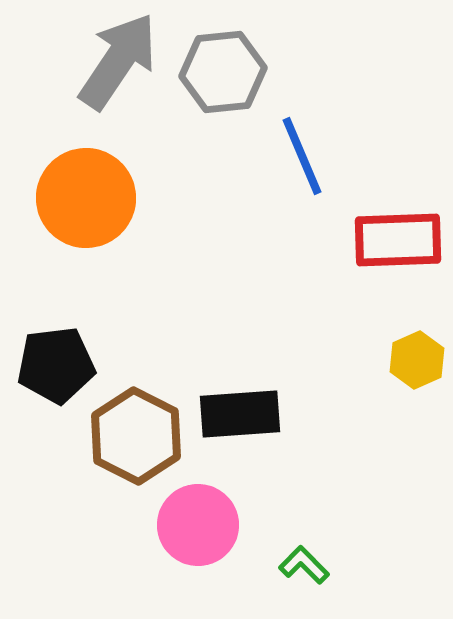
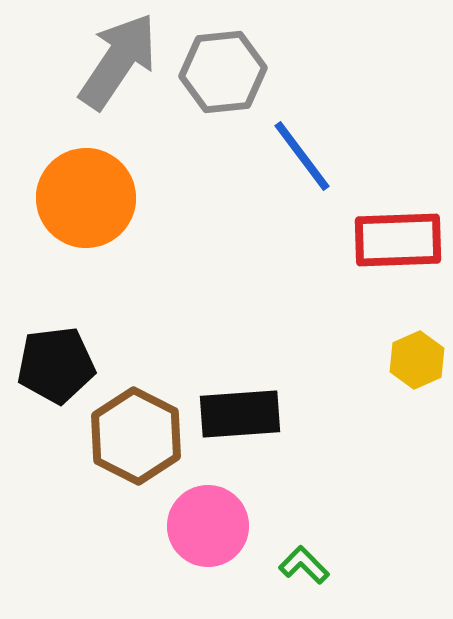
blue line: rotated 14 degrees counterclockwise
pink circle: moved 10 px right, 1 px down
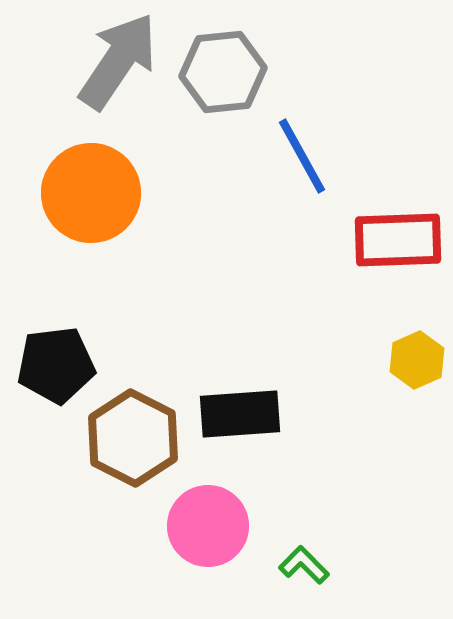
blue line: rotated 8 degrees clockwise
orange circle: moved 5 px right, 5 px up
brown hexagon: moved 3 px left, 2 px down
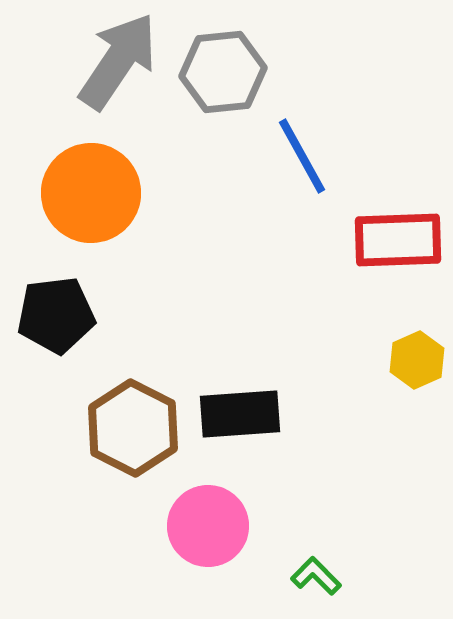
black pentagon: moved 50 px up
brown hexagon: moved 10 px up
green L-shape: moved 12 px right, 11 px down
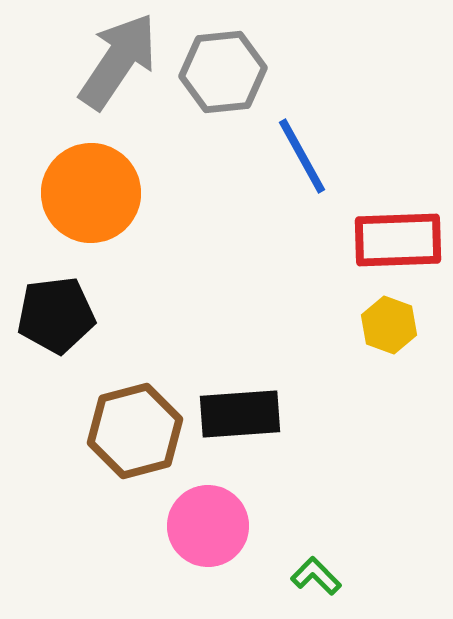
yellow hexagon: moved 28 px left, 35 px up; rotated 16 degrees counterclockwise
brown hexagon: moved 2 px right, 3 px down; rotated 18 degrees clockwise
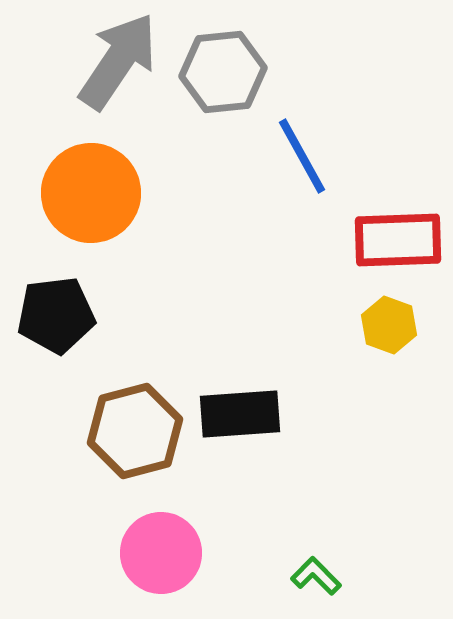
pink circle: moved 47 px left, 27 px down
